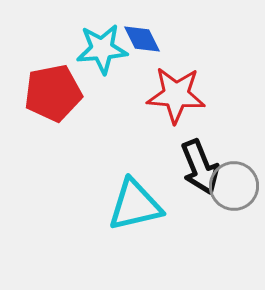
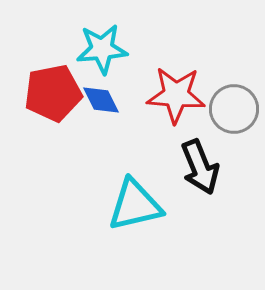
blue diamond: moved 41 px left, 61 px down
gray circle: moved 77 px up
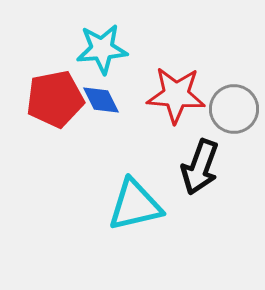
red pentagon: moved 2 px right, 6 px down
black arrow: rotated 42 degrees clockwise
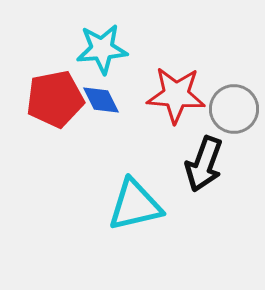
black arrow: moved 4 px right, 3 px up
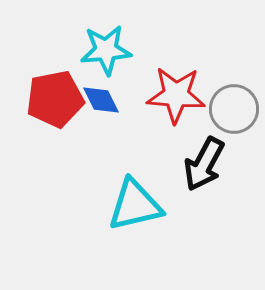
cyan star: moved 4 px right, 1 px down
black arrow: rotated 8 degrees clockwise
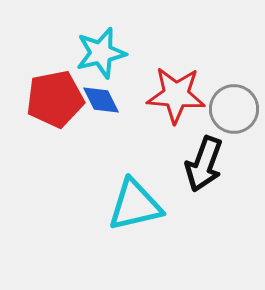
cyan star: moved 5 px left, 3 px down; rotated 9 degrees counterclockwise
black arrow: rotated 8 degrees counterclockwise
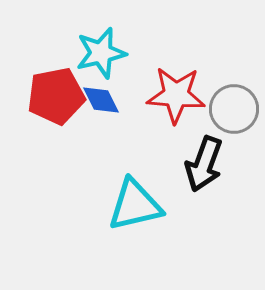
red pentagon: moved 1 px right, 3 px up
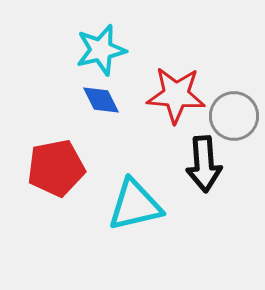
cyan star: moved 3 px up
red pentagon: moved 72 px down
gray circle: moved 7 px down
black arrow: rotated 24 degrees counterclockwise
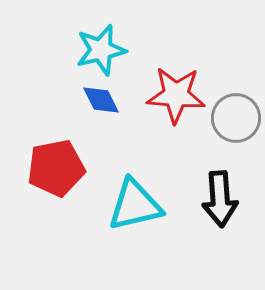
gray circle: moved 2 px right, 2 px down
black arrow: moved 16 px right, 35 px down
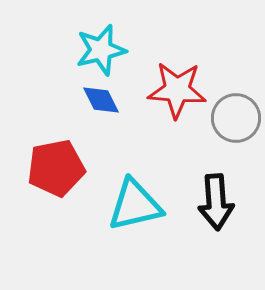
red star: moved 1 px right, 5 px up
black arrow: moved 4 px left, 3 px down
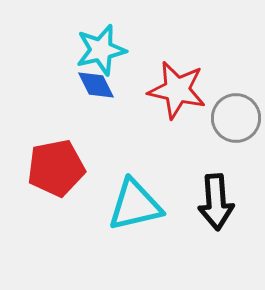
red star: rotated 8 degrees clockwise
blue diamond: moved 5 px left, 15 px up
